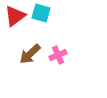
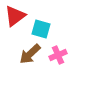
cyan square: moved 16 px down
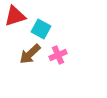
red triangle: rotated 20 degrees clockwise
cyan square: rotated 12 degrees clockwise
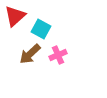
red triangle: rotated 25 degrees counterclockwise
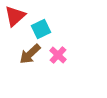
cyan square: rotated 36 degrees clockwise
pink cross: rotated 24 degrees counterclockwise
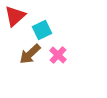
cyan square: moved 1 px right, 1 px down
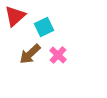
cyan square: moved 2 px right, 3 px up
